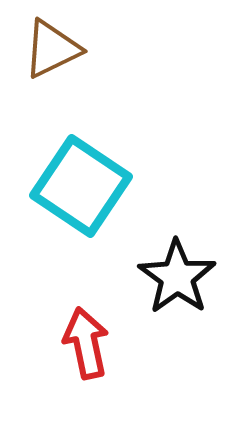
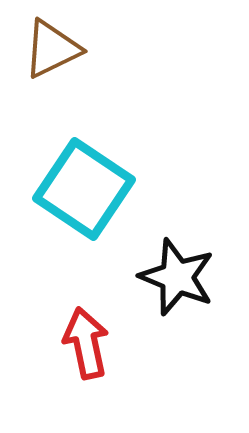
cyan square: moved 3 px right, 3 px down
black star: rotated 14 degrees counterclockwise
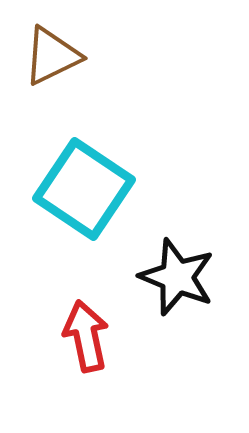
brown triangle: moved 7 px down
red arrow: moved 7 px up
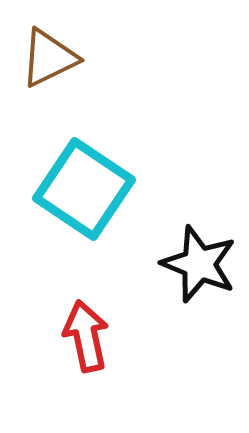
brown triangle: moved 3 px left, 2 px down
black star: moved 22 px right, 13 px up
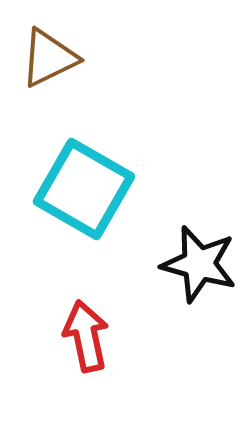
cyan square: rotated 4 degrees counterclockwise
black star: rotated 6 degrees counterclockwise
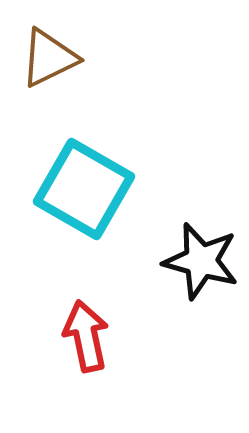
black star: moved 2 px right, 3 px up
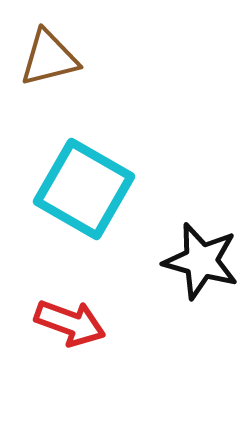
brown triangle: rotated 12 degrees clockwise
red arrow: moved 16 px left, 13 px up; rotated 122 degrees clockwise
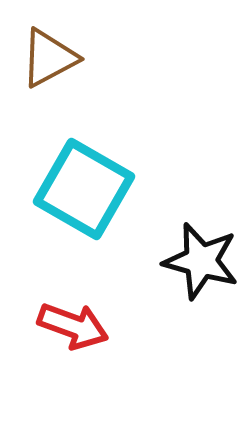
brown triangle: rotated 14 degrees counterclockwise
red arrow: moved 3 px right, 3 px down
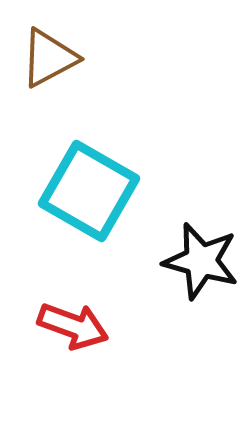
cyan square: moved 5 px right, 2 px down
